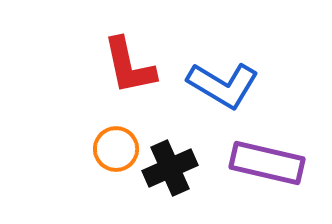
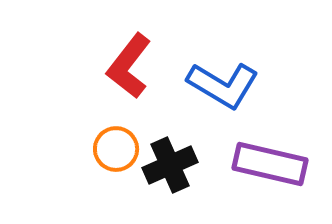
red L-shape: rotated 50 degrees clockwise
purple rectangle: moved 3 px right, 1 px down
black cross: moved 3 px up
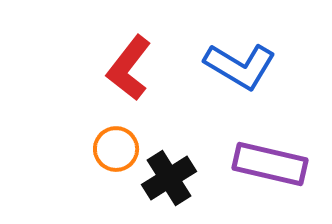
red L-shape: moved 2 px down
blue L-shape: moved 17 px right, 19 px up
black cross: moved 1 px left, 13 px down; rotated 8 degrees counterclockwise
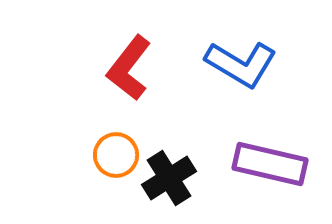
blue L-shape: moved 1 px right, 2 px up
orange circle: moved 6 px down
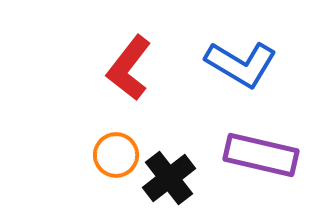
purple rectangle: moved 9 px left, 9 px up
black cross: rotated 6 degrees counterclockwise
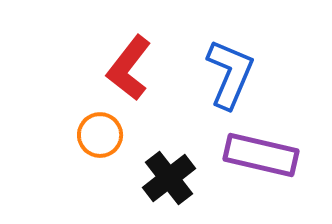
blue L-shape: moved 11 px left, 10 px down; rotated 98 degrees counterclockwise
orange circle: moved 16 px left, 20 px up
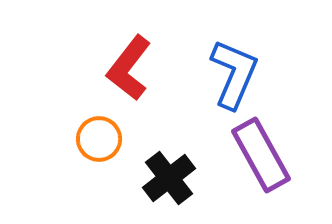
blue L-shape: moved 4 px right
orange circle: moved 1 px left, 4 px down
purple rectangle: rotated 48 degrees clockwise
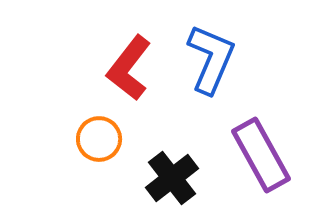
blue L-shape: moved 23 px left, 15 px up
black cross: moved 3 px right
